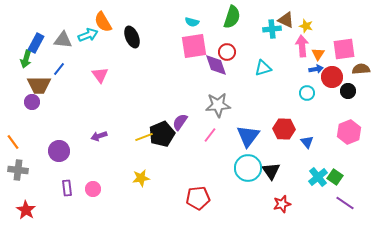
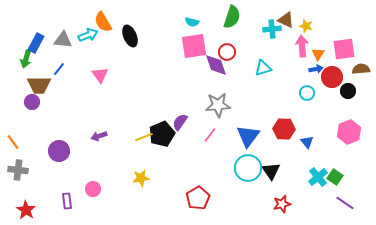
black ellipse at (132, 37): moved 2 px left, 1 px up
purple rectangle at (67, 188): moved 13 px down
red pentagon at (198, 198): rotated 25 degrees counterclockwise
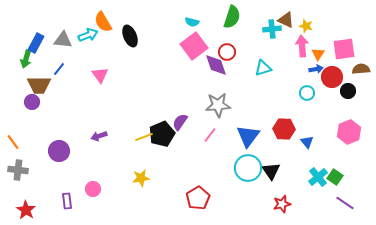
pink square at (194, 46): rotated 28 degrees counterclockwise
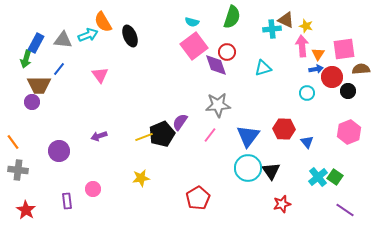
purple line at (345, 203): moved 7 px down
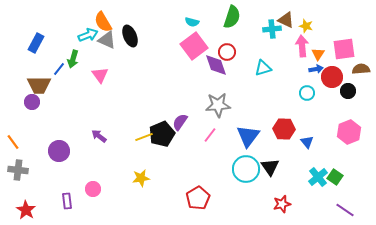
gray triangle at (63, 40): moved 44 px right; rotated 18 degrees clockwise
green arrow at (26, 59): moved 47 px right
purple arrow at (99, 136): rotated 56 degrees clockwise
cyan circle at (248, 168): moved 2 px left, 1 px down
black triangle at (271, 171): moved 1 px left, 4 px up
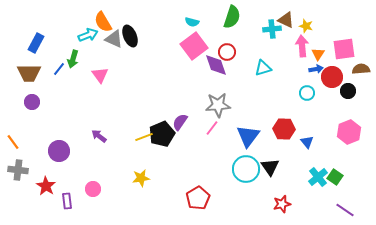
gray triangle at (107, 40): moved 7 px right, 1 px up
brown trapezoid at (39, 85): moved 10 px left, 12 px up
pink line at (210, 135): moved 2 px right, 7 px up
red star at (26, 210): moved 20 px right, 24 px up
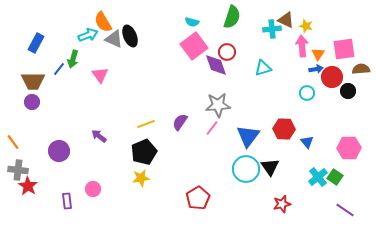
brown trapezoid at (29, 73): moved 4 px right, 8 px down
pink hexagon at (349, 132): moved 16 px down; rotated 20 degrees clockwise
black pentagon at (162, 134): moved 18 px left, 18 px down
yellow line at (144, 137): moved 2 px right, 13 px up
red star at (46, 186): moved 18 px left
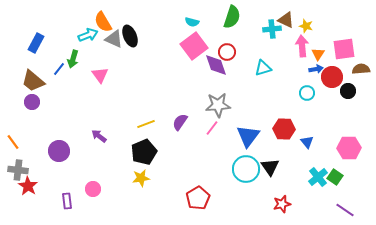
brown trapezoid at (33, 81): rotated 40 degrees clockwise
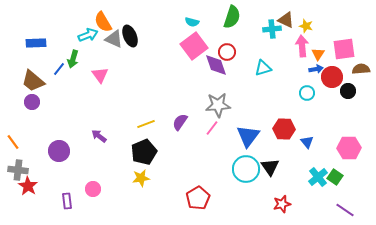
blue rectangle at (36, 43): rotated 60 degrees clockwise
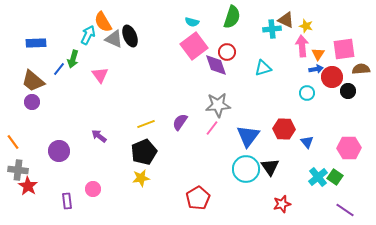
cyan arrow at (88, 35): rotated 42 degrees counterclockwise
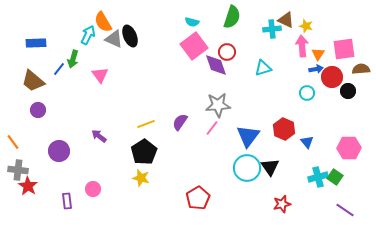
purple circle at (32, 102): moved 6 px right, 8 px down
red hexagon at (284, 129): rotated 20 degrees clockwise
black pentagon at (144, 152): rotated 10 degrees counterclockwise
cyan circle at (246, 169): moved 1 px right, 1 px up
cyan cross at (318, 177): rotated 24 degrees clockwise
yellow star at (141, 178): rotated 24 degrees clockwise
